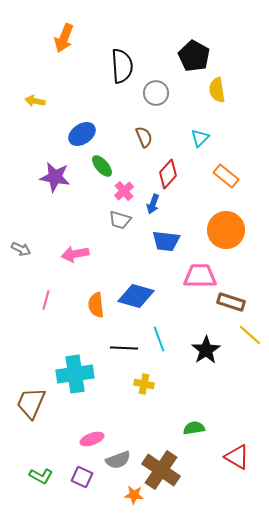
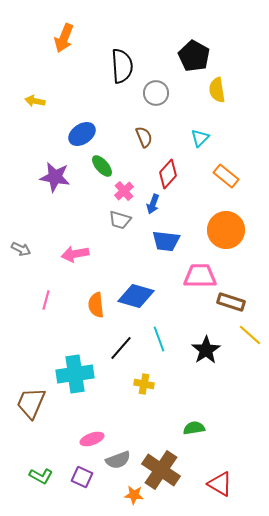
black line: moved 3 px left; rotated 52 degrees counterclockwise
red triangle: moved 17 px left, 27 px down
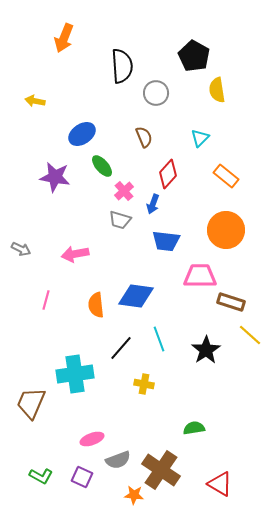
blue diamond: rotated 9 degrees counterclockwise
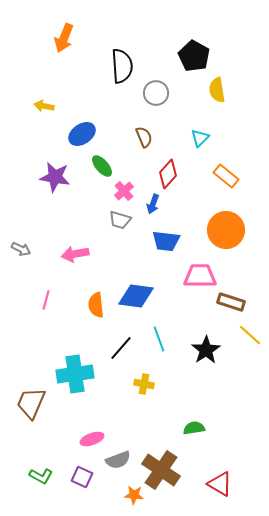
yellow arrow: moved 9 px right, 5 px down
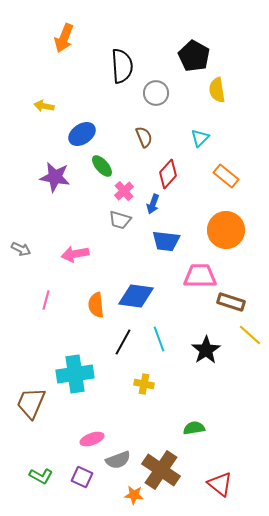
black line: moved 2 px right, 6 px up; rotated 12 degrees counterclockwise
red triangle: rotated 8 degrees clockwise
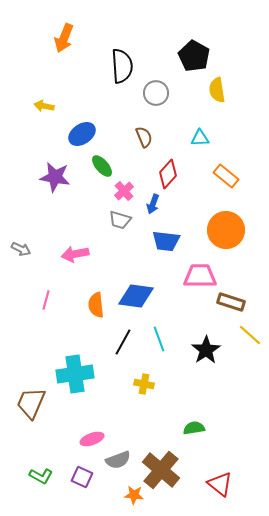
cyan triangle: rotated 42 degrees clockwise
brown cross: rotated 6 degrees clockwise
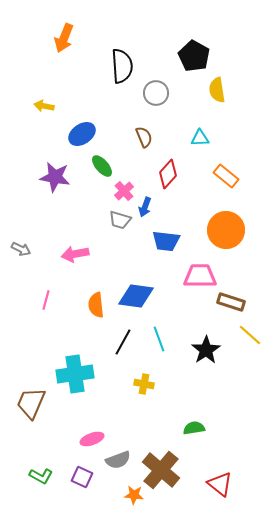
blue arrow: moved 8 px left, 3 px down
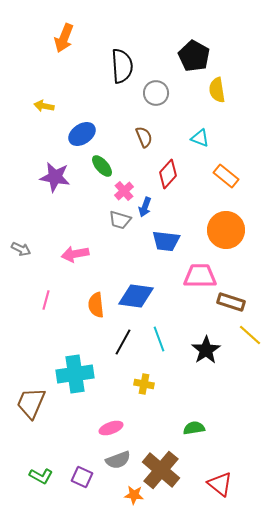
cyan triangle: rotated 24 degrees clockwise
pink ellipse: moved 19 px right, 11 px up
